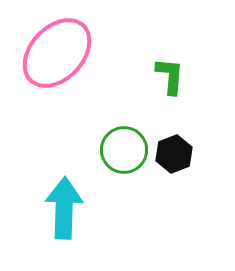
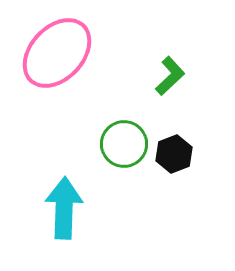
green L-shape: rotated 42 degrees clockwise
green circle: moved 6 px up
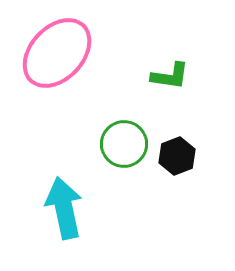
green L-shape: rotated 51 degrees clockwise
black hexagon: moved 3 px right, 2 px down
cyan arrow: rotated 14 degrees counterclockwise
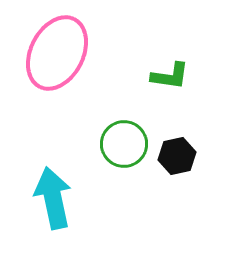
pink ellipse: rotated 16 degrees counterclockwise
black hexagon: rotated 9 degrees clockwise
cyan arrow: moved 11 px left, 10 px up
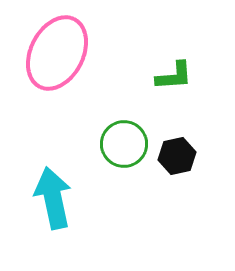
green L-shape: moved 4 px right; rotated 12 degrees counterclockwise
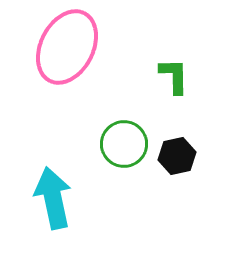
pink ellipse: moved 10 px right, 6 px up
green L-shape: rotated 87 degrees counterclockwise
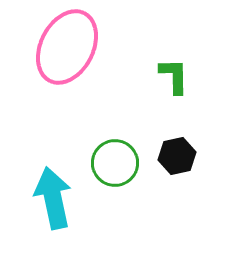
green circle: moved 9 px left, 19 px down
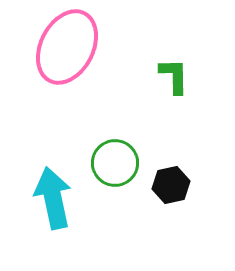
black hexagon: moved 6 px left, 29 px down
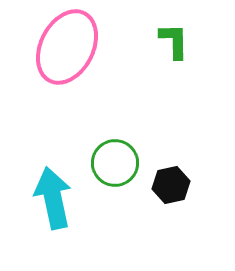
green L-shape: moved 35 px up
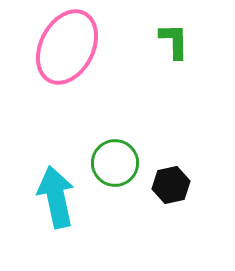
cyan arrow: moved 3 px right, 1 px up
